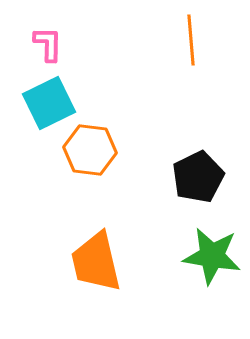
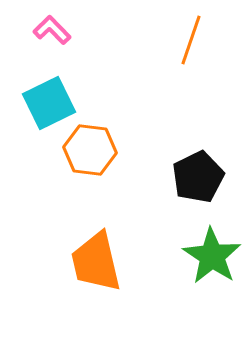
orange line: rotated 24 degrees clockwise
pink L-shape: moved 4 px right, 14 px up; rotated 45 degrees counterclockwise
green star: rotated 24 degrees clockwise
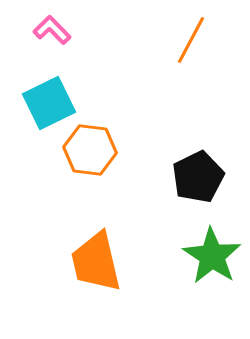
orange line: rotated 9 degrees clockwise
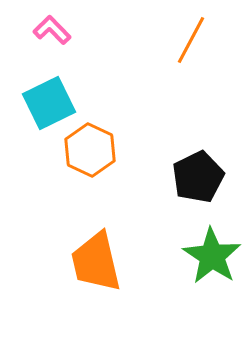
orange hexagon: rotated 18 degrees clockwise
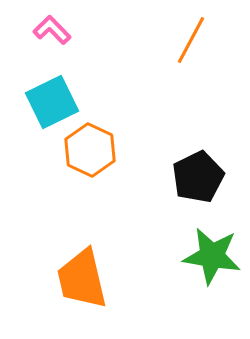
cyan square: moved 3 px right, 1 px up
green star: rotated 24 degrees counterclockwise
orange trapezoid: moved 14 px left, 17 px down
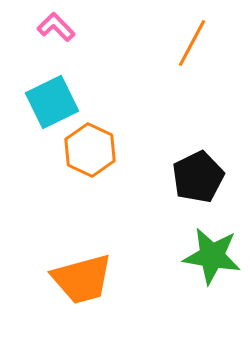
pink L-shape: moved 4 px right, 3 px up
orange line: moved 1 px right, 3 px down
orange trapezoid: rotated 92 degrees counterclockwise
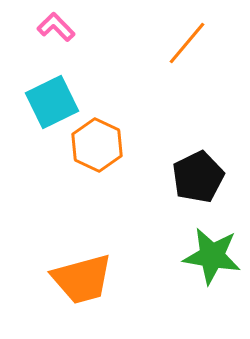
orange line: moved 5 px left; rotated 12 degrees clockwise
orange hexagon: moved 7 px right, 5 px up
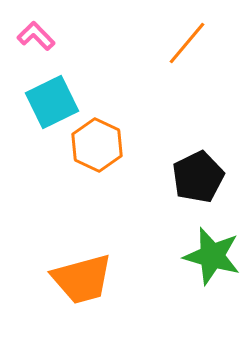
pink L-shape: moved 20 px left, 9 px down
green star: rotated 6 degrees clockwise
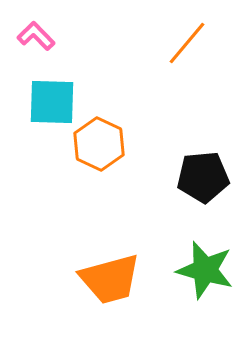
cyan square: rotated 28 degrees clockwise
orange hexagon: moved 2 px right, 1 px up
black pentagon: moved 5 px right; rotated 21 degrees clockwise
green star: moved 7 px left, 14 px down
orange trapezoid: moved 28 px right
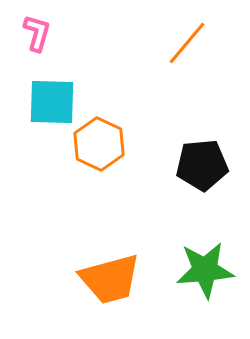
pink L-shape: moved 1 px right, 3 px up; rotated 60 degrees clockwise
black pentagon: moved 1 px left, 12 px up
green star: rotated 20 degrees counterclockwise
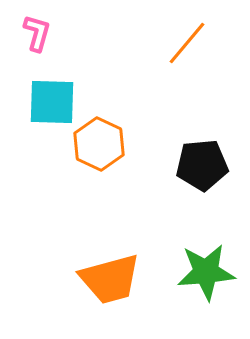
green star: moved 1 px right, 2 px down
